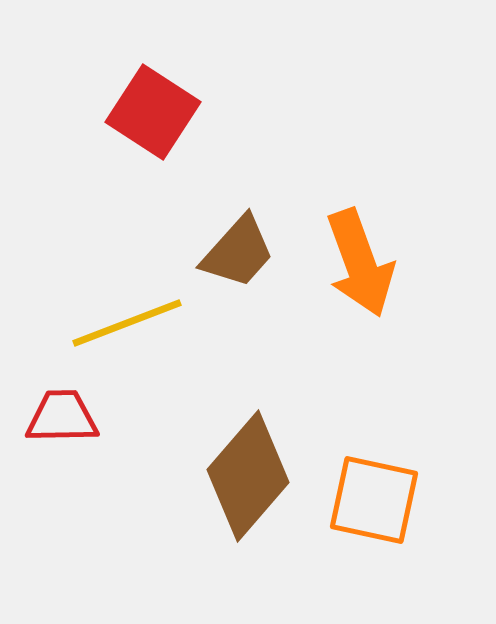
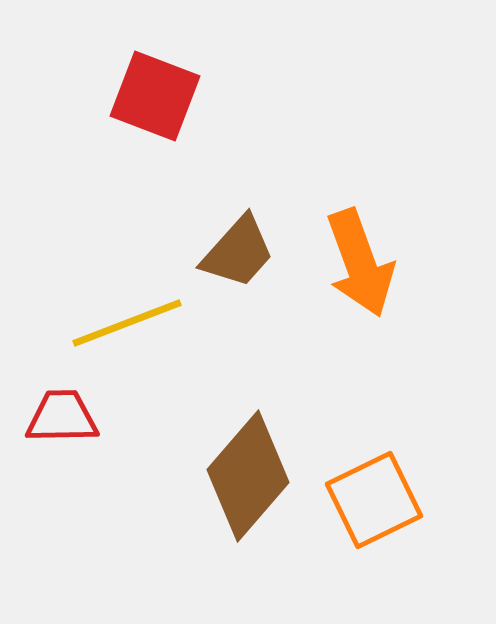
red square: moved 2 px right, 16 px up; rotated 12 degrees counterclockwise
orange square: rotated 38 degrees counterclockwise
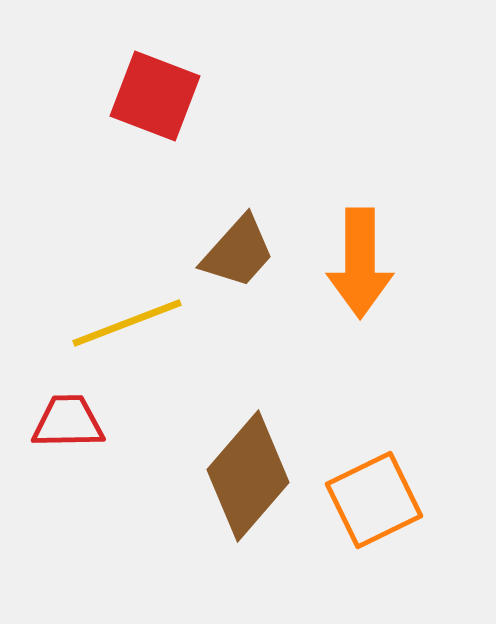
orange arrow: rotated 20 degrees clockwise
red trapezoid: moved 6 px right, 5 px down
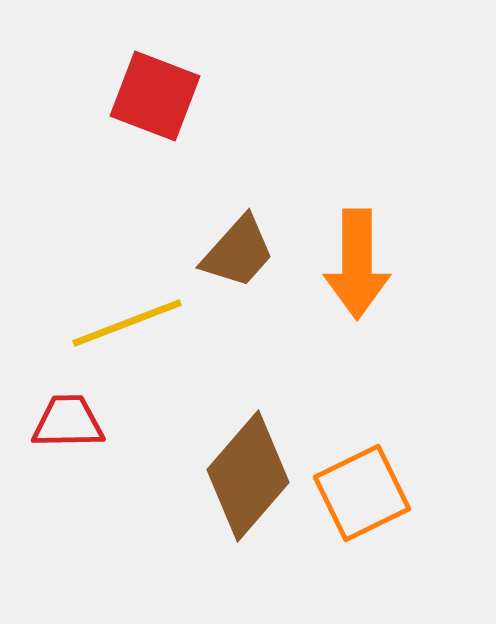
orange arrow: moved 3 px left, 1 px down
orange square: moved 12 px left, 7 px up
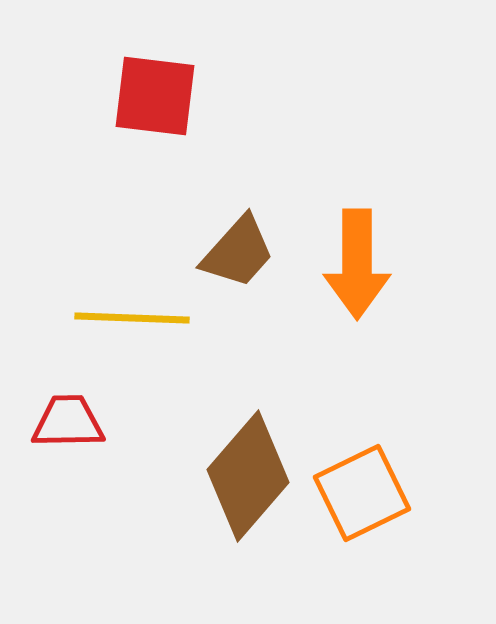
red square: rotated 14 degrees counterclockwise
yellow line: moved 5 px right, 5 px up; rotated 23 degrees clockwise
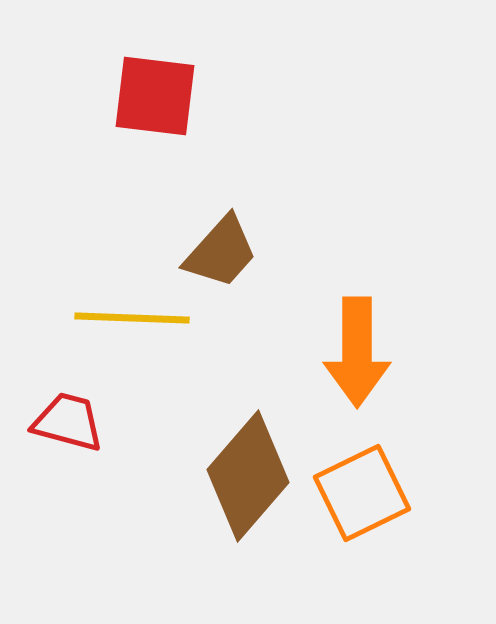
brown trapezoid: moved 17 px left
orange arrow: moved 88 px down
red trapezoid: rotated 16 degrees clockwise
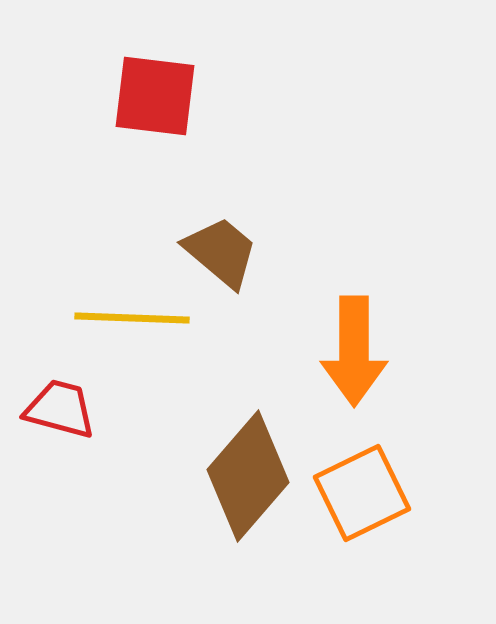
brown trapezoid: rotated 92 degrees counterclockwise
orange arrow: moved 3 px left, 1 px up
red trapezoid: moved 8 px left, 13 px up
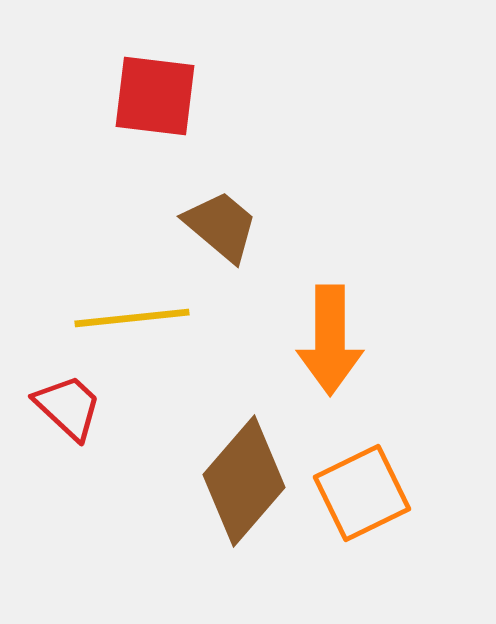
brown trapezoid: moved 26 px up
yellow line: rotated 8 degrees counterclockwise
orange arrow: moved 24 px left, 11 px up
red trapezoid: moved 8 px right, 2 px up; rotated 28 degrees clockwise
brown diamond: moved 4 px left, 5 px down
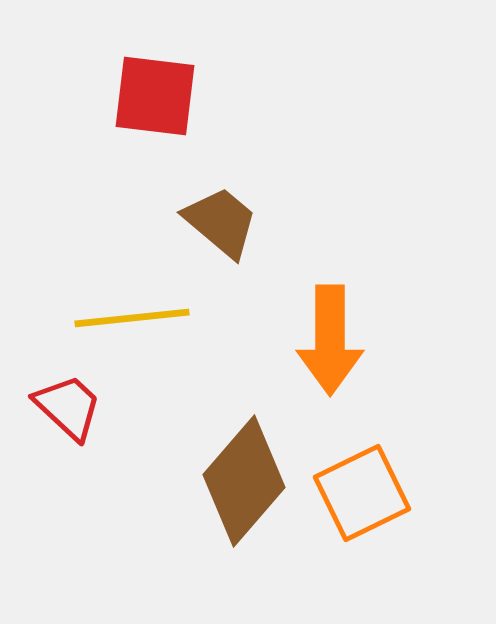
brown trapezoid: moved 4 px up
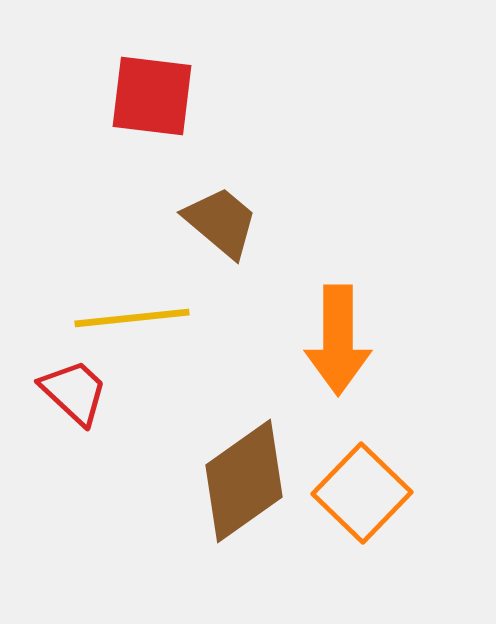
red square: moved 3 px left
orange arrow: moved 8 px right
red trapezoid: moved 6 px right, 15 px up
brown diamond: rotated 14 degrees clockwise
orange square: rotated 20 degrees counterclockwise
